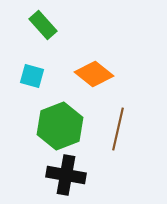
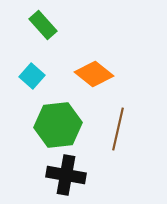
cyan square: rotated 25 degrees clockwise
green hexagon: moved 2 px left, 1 px up; rotated 15 degrees clockwise
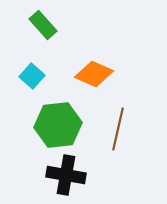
orange diamond: rotated 15 degrees counterclockwise
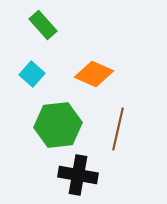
cyan square: moved 2 px up
black cross: moved 12 px right
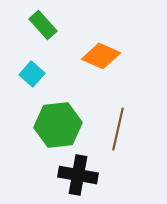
orange diamond: moved 7 px right, 18 px up
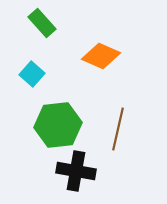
green rectangle: moved 1 px left, 2 px up
black cross: moved 2 px left, 4 px up
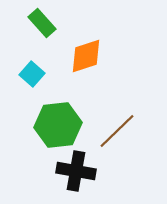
orange diamond: moved 15 px left; rotated 42 degrees counterclockwise
brown line: moved 1 px left, 2 px down; rotated 33 degrees clockwise
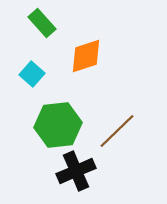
black cross: rotated 33 degrees counterclockwise
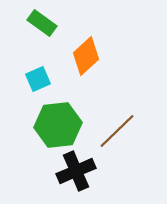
green rectangle: rotated 12 degrees counterclockwise
orange diamond: rotated 24 degrees counterclockwise
cyan square: moved 6 px right, 5 px down; rotated 25 degrees clockwise
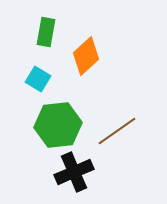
green rectangle: moved 4 px right, 9 px down; rotated 64 degrees clockwise
cyan square: rotated 35 degrees counterclockwise
brown line: rotated 9 degrees clockwise
black cross: moved 2 px left, 1 px down
